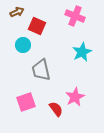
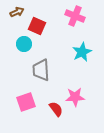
cyan circle: moved 1 px right, 1 px up
gray trapezoid: rotated 10 degrees clockwise
pink star: rotated 24 degrees clockwise
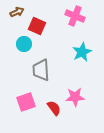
red semicircle: moved 2 px left, 1 px up
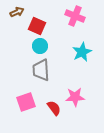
cyan circle: moved 16 px right, 2 px down
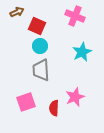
pink star: rotated 18 degrees counterclockwise
red semicircle: rotated 140 degrees counterclockwise
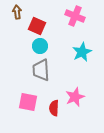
brown arrow: rotated 72 degrees counterclockwise
pink square: moved 2 px right; rotated 30 degrees clockwise
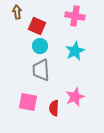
pink cross: rotated 12 degrees counterclockwise
cyan star: moved 7 px left, 1 px up
